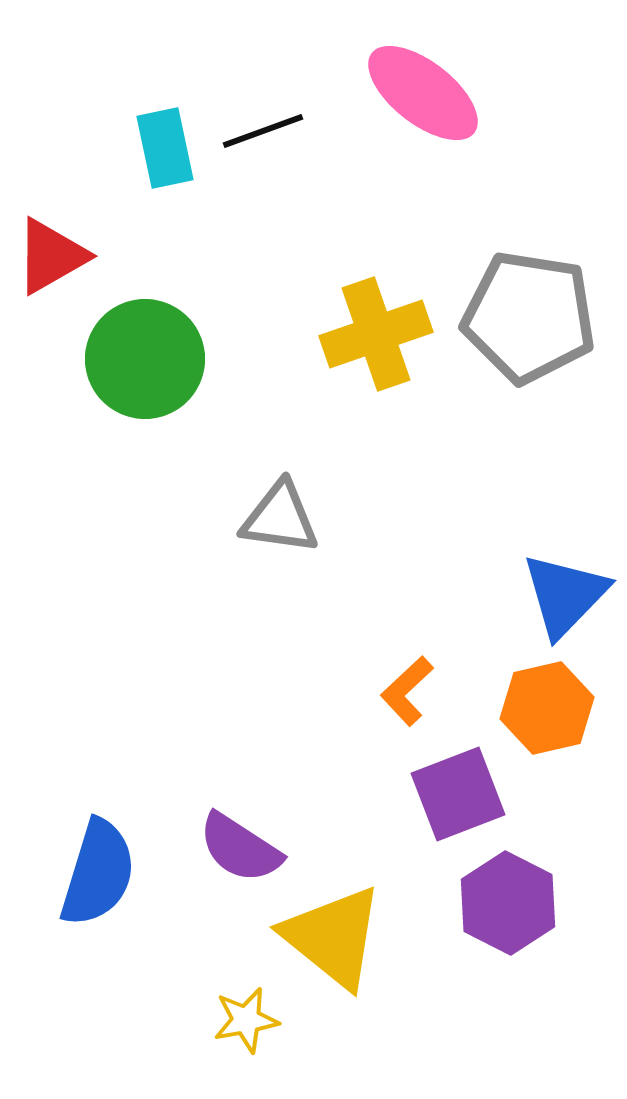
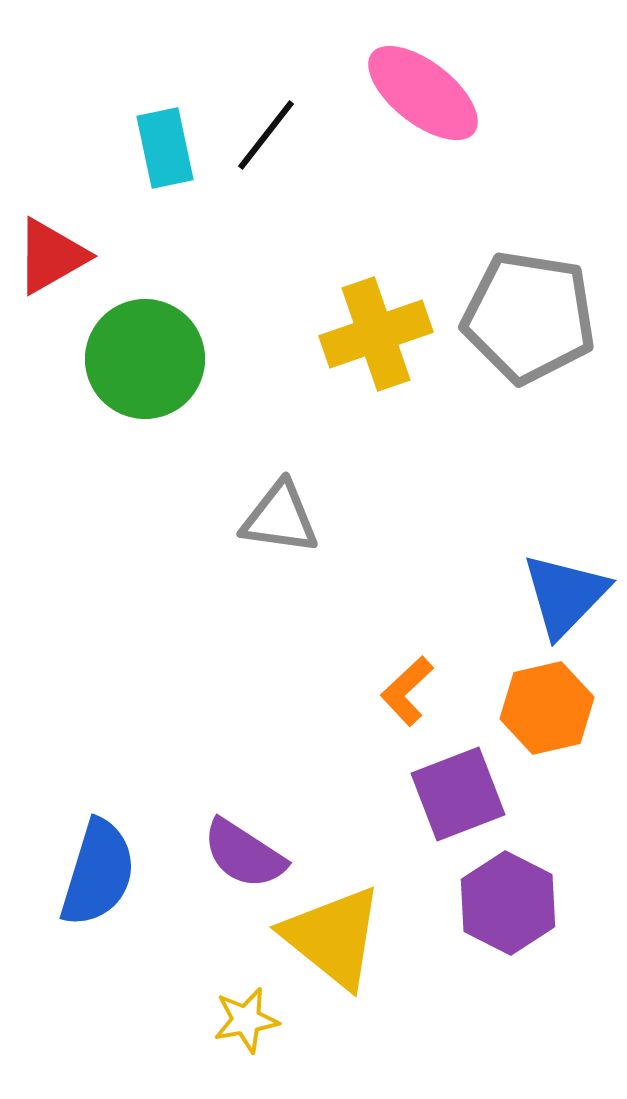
black line: moved 3 px right, 4 px down; rotated 32 degrees counterclockwise
purple semicircle: moved 4 px right, 6 px down
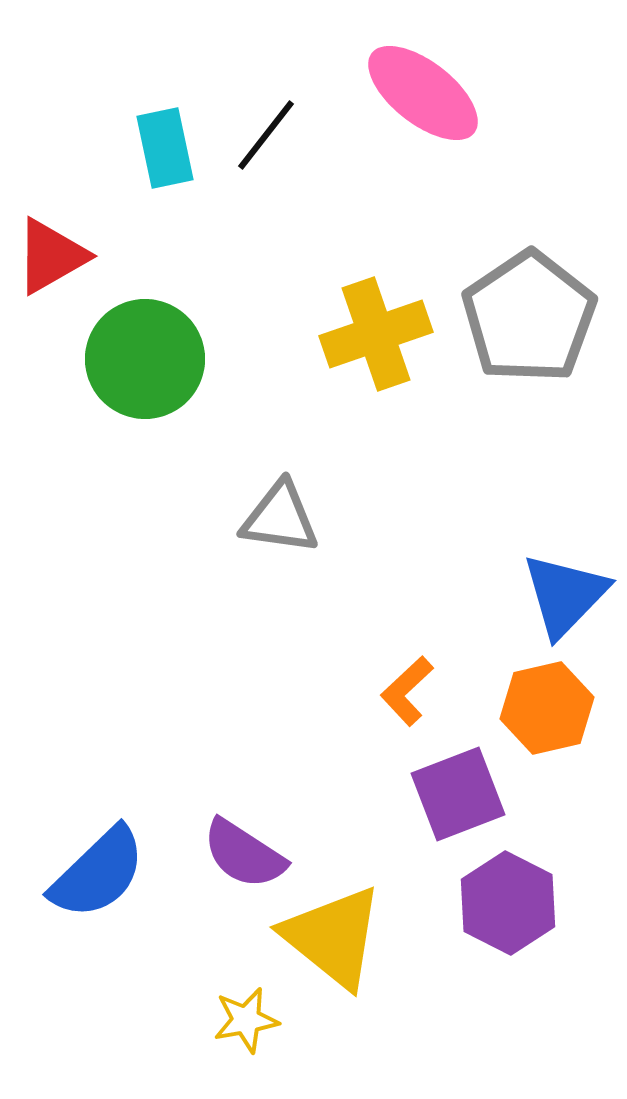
gray pentagon: rotated 29 degrees clockwise
blue semicircle: rotated 29 degrees clockwise
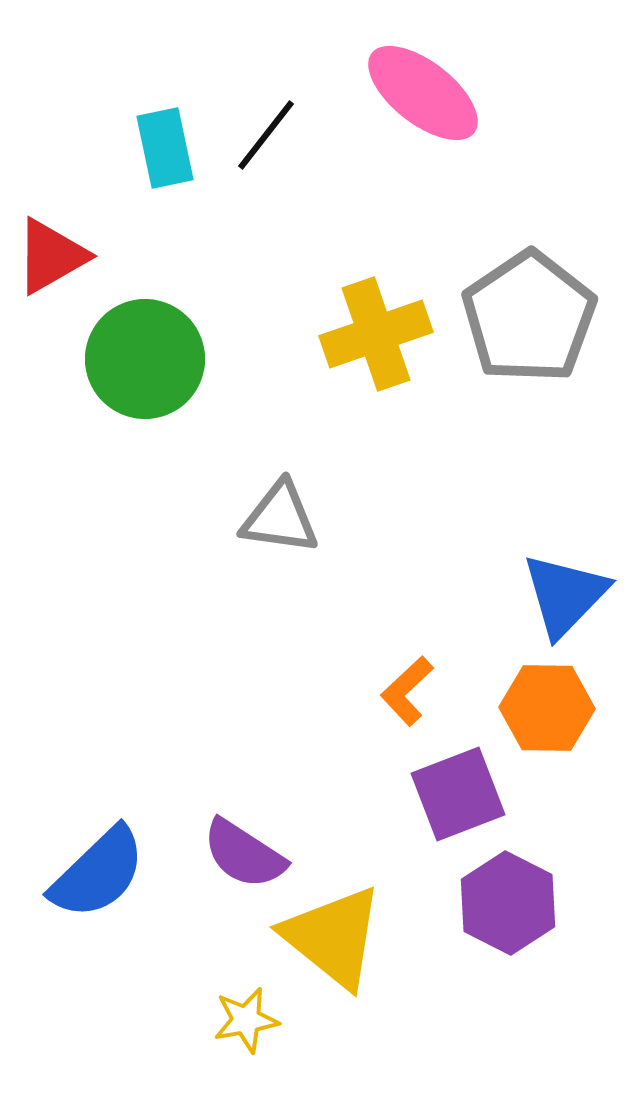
orange hexagon: rotated 14 degrees clockwise
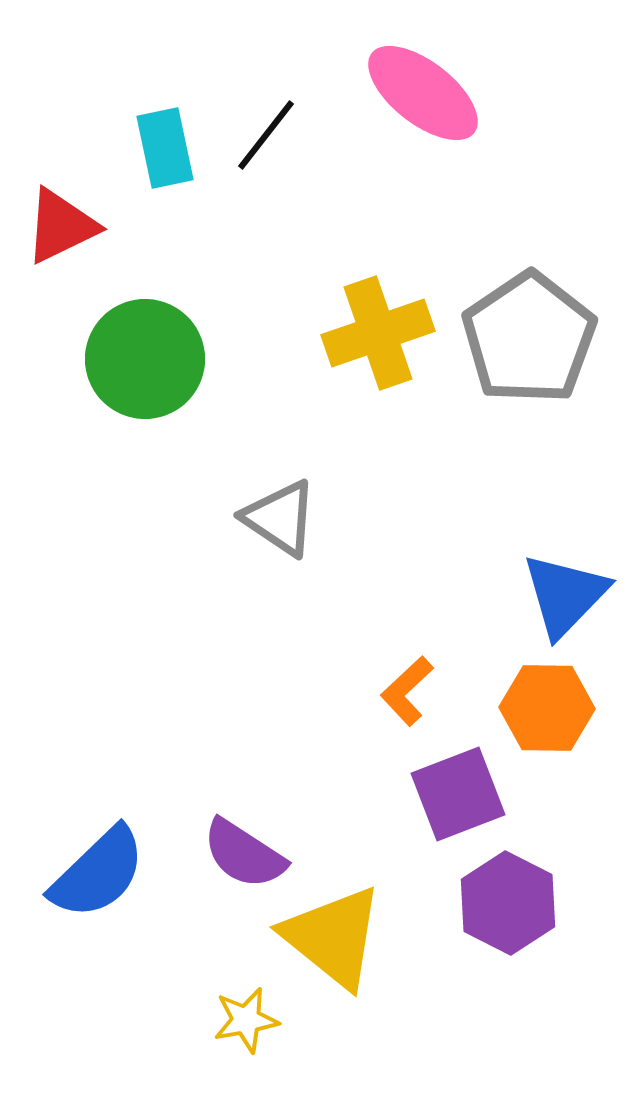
red triangle: moved 10 px right, 30 px up; rotated 4 degrees clockwise
gray pentagon: moved 21 px down
yellow cross: moved 2 px right, 1 px up
gray triangle: rotated 26 degrees clockwise
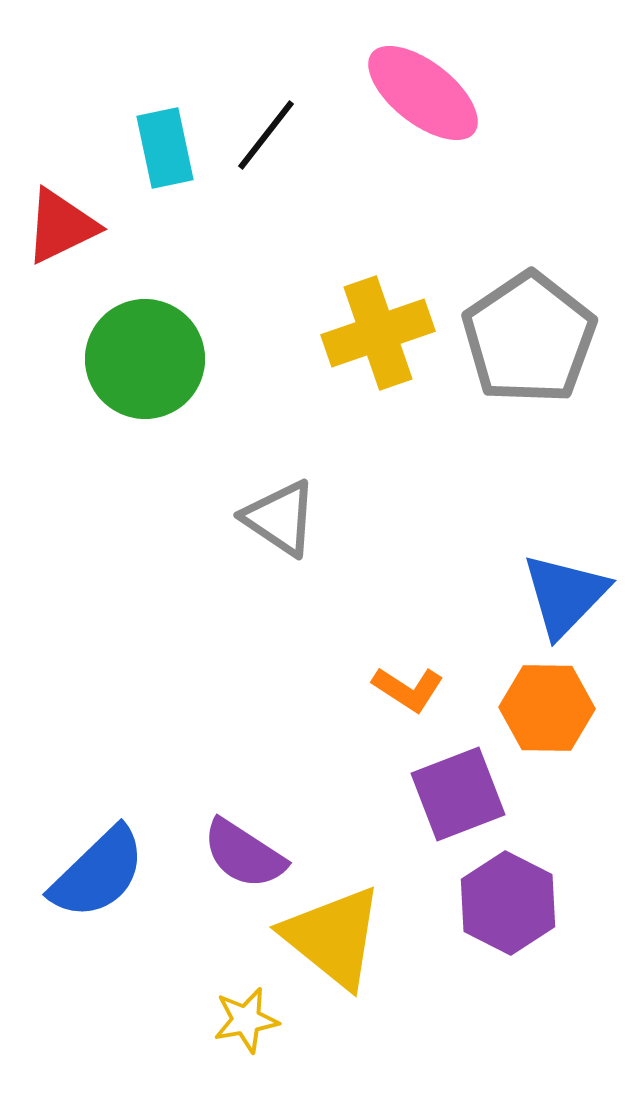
orange L-shape: moved 1 px right, 2 px up; rotated 104 degrees counterclockwise
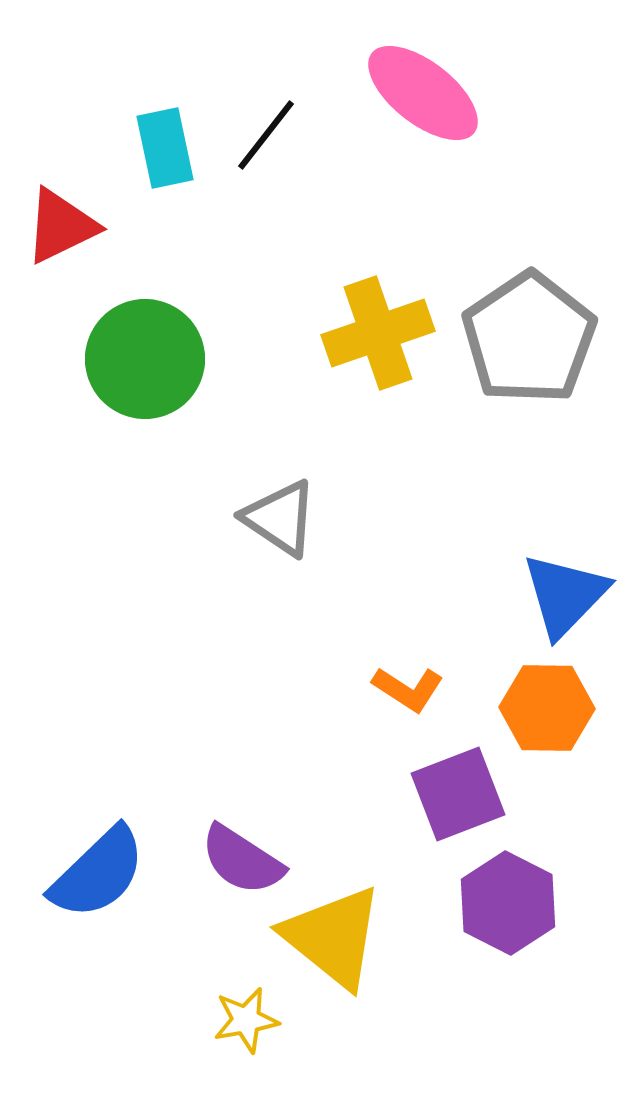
purple semicircle: moved 2 px left, 6 px down
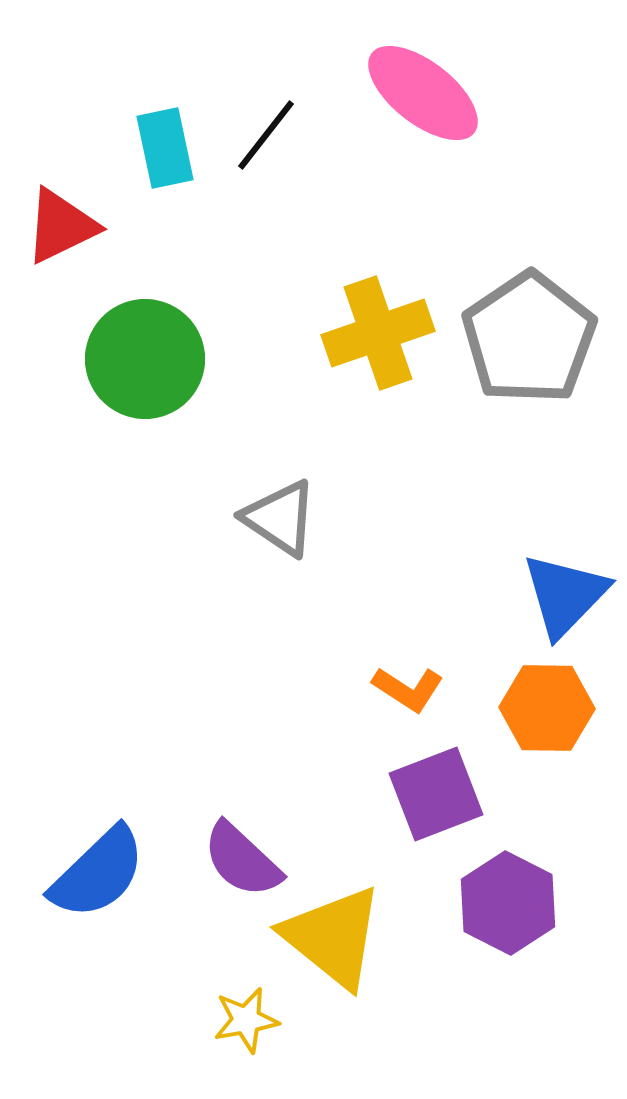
purple square: moved 22 px left
purple semicircle: rotated 10 degrees clockwise
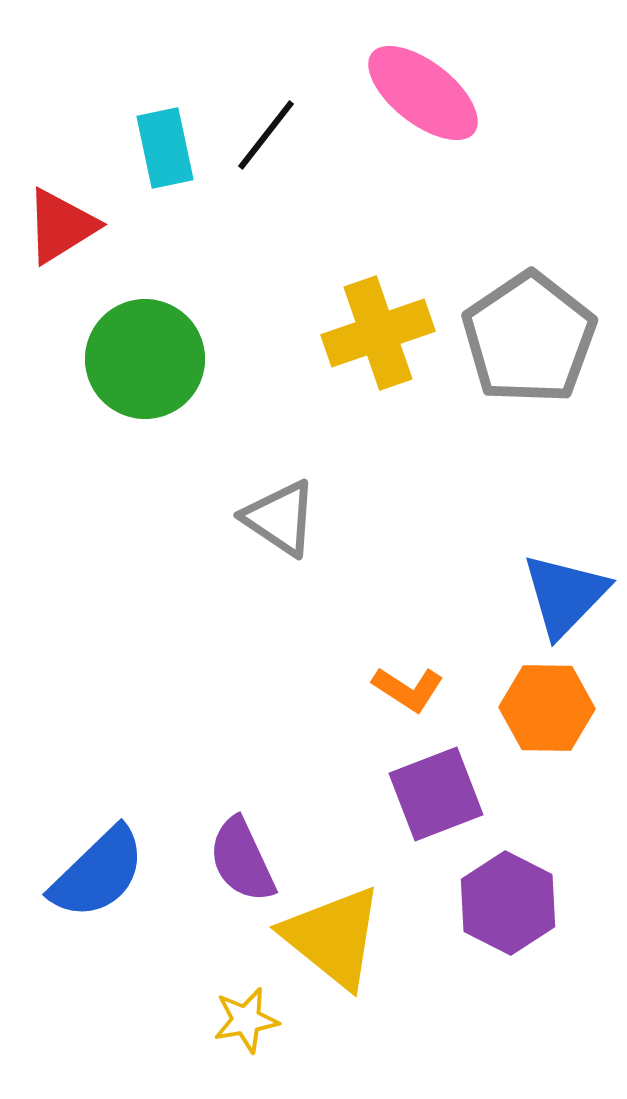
red triangle: rotated 6 degrees counterclockwise
purple semicircle: rotated 22 degrees clockwise
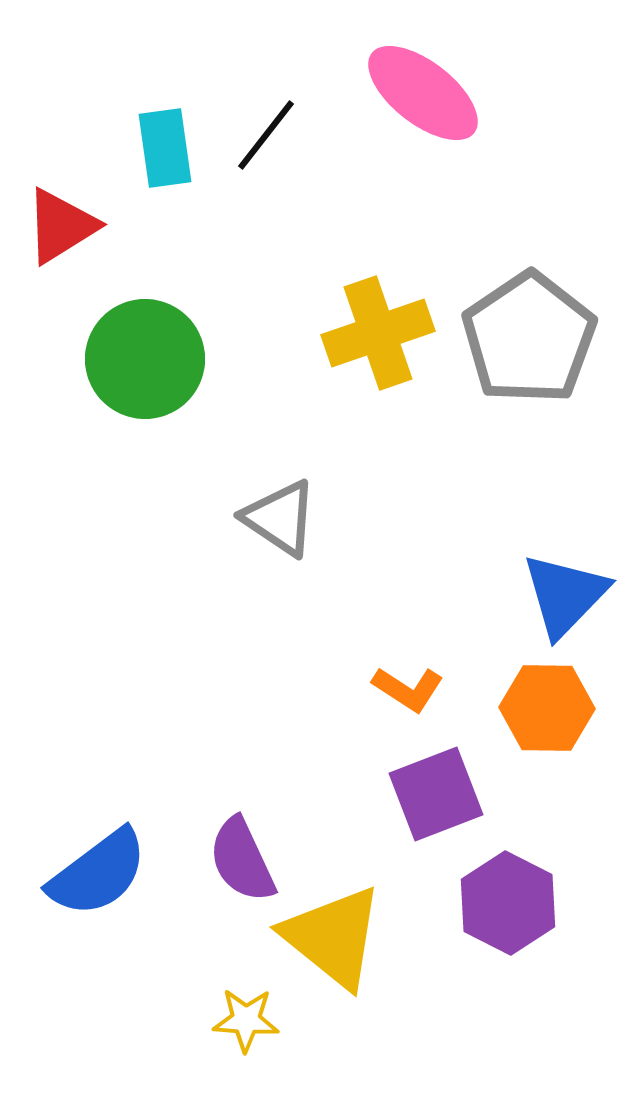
cyan rectangle: rotated 4 degrees clockwise
blue semicircle: rotated 7 degrees clockwise
yellow star: rotated 14 degrees clockwise
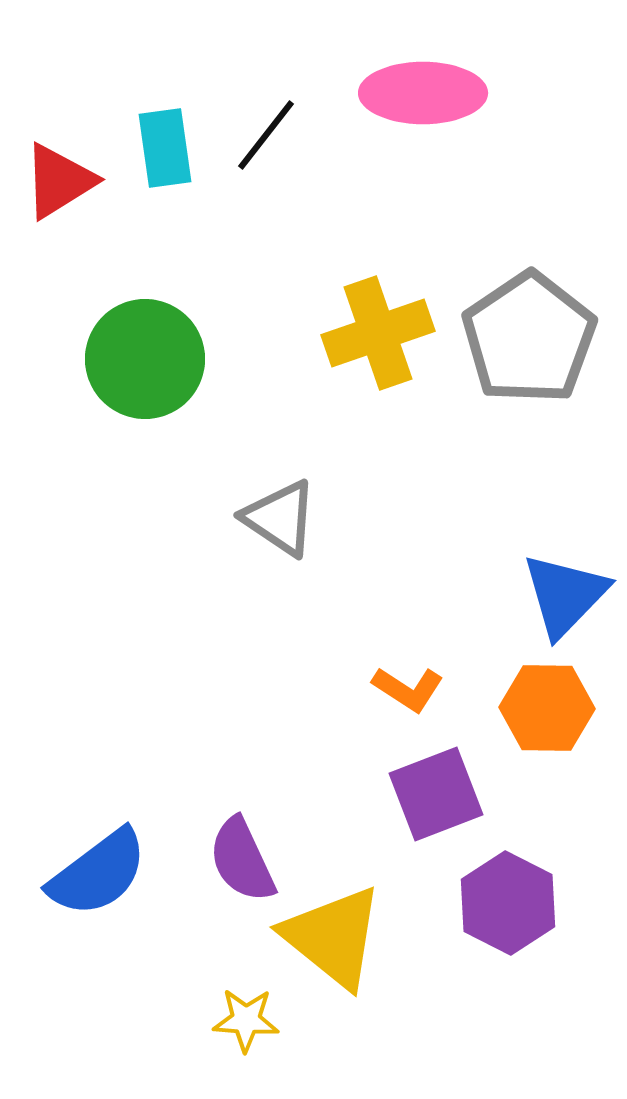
pink ellipse: rotated 38 degrees counterclockwise
red triangle: moved 2 px left, 45 px up
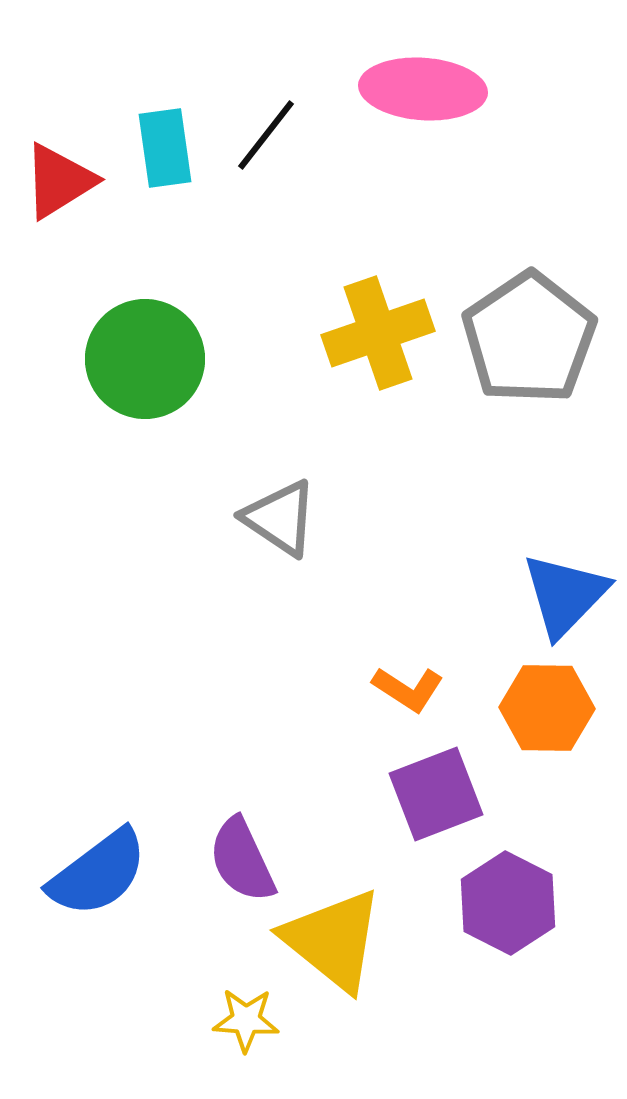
pink ellipse: moved 4 px up; rotated 4 degrees clockwise
yellow triangle: moved 3 px down
